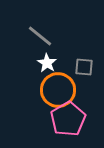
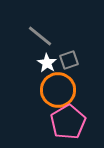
gray square: moved 15 px left, 7 px up; rotated 24 degrees counterclockwise
pink pentagon: moved 3 px down
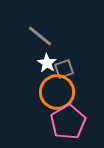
gray square: moved 5 px left, 9 px down
orange circle: moved 1 px left, 2 px down
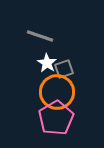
gray line: rotated 20 degrees counterclockwise
pink pentagon: moved 12 px left, 4 px up
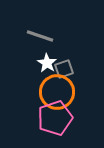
pink pentagon: moved 1 px left; rotated 12 degrees clockwise
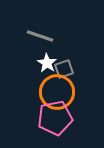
pink pentagon: rotated 8 degrees clockwise
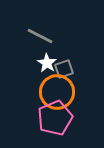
gray line: rotated 8 degrees clockwise
pink pentagon: rotated 12 degrees counterclockwise
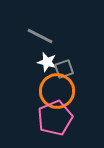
white star: moved 1 px up; rotated 18 degrees counterclockwise
orange circle: moved 1 px up
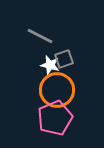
white star: moved 3 px right, 3 px down
gray square: moved 10 px up
orange circle: moved 1 px up
